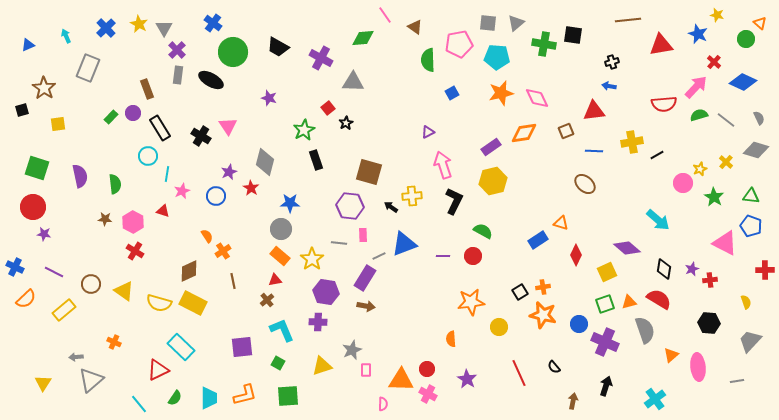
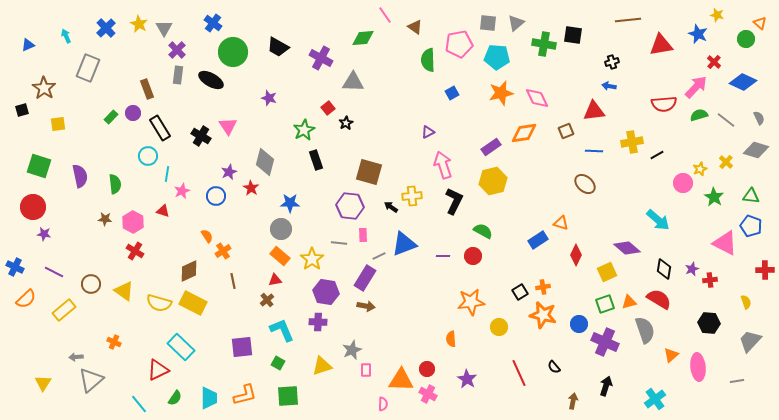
green square at (37, 168): moved 2 px right, 2 px up
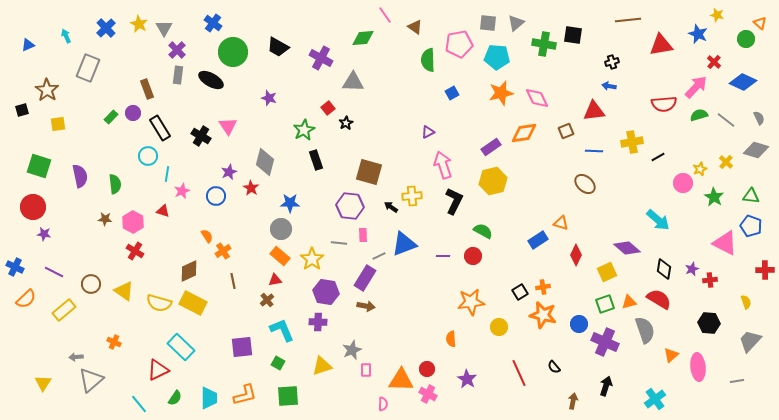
brown star at (44, 88): moved 3 px right, 2 px down
black line at (657, 155): moved 1 px right, 2 px down
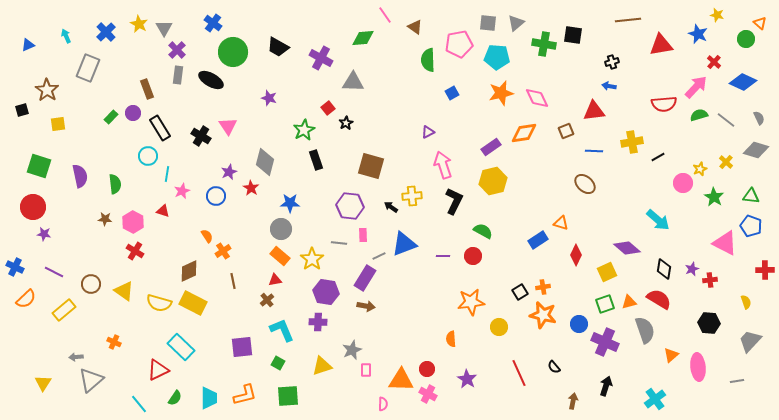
blue cross at (106, 28): moved 4 px down
brown square at (369, 172): moved 2 px right, 6 px up
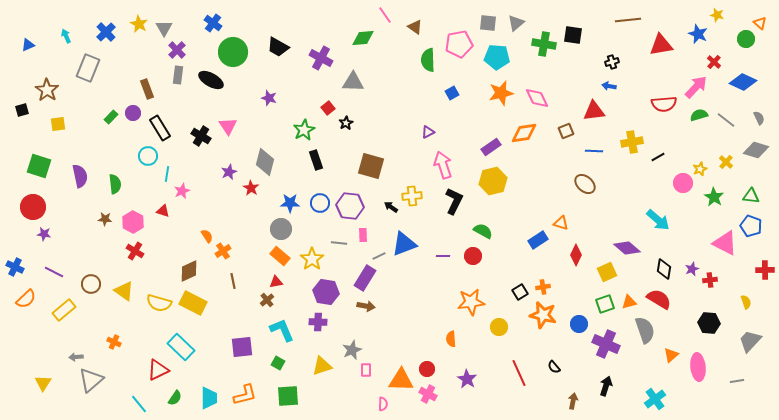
blue circle at (216, 196): moved 104 px right, 7 px down
red triangle at (275, 280): moved 1 px right, 2 px down
purple cross at (605, 342): moved 1 px right, 2 px down
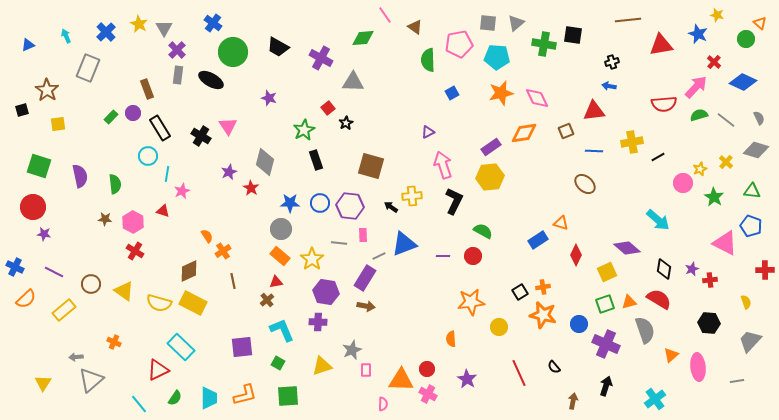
yellow hexagon at (493, 181): moved 3 px left, 4 px up; rotated 8 degrees clockwise
green triangle at (751, 196): moved 1 px right, 5 px up
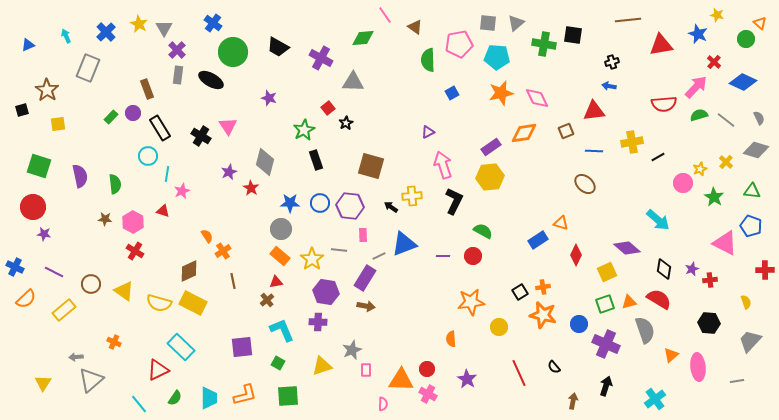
gray line at (339, 243): moved 7 px down
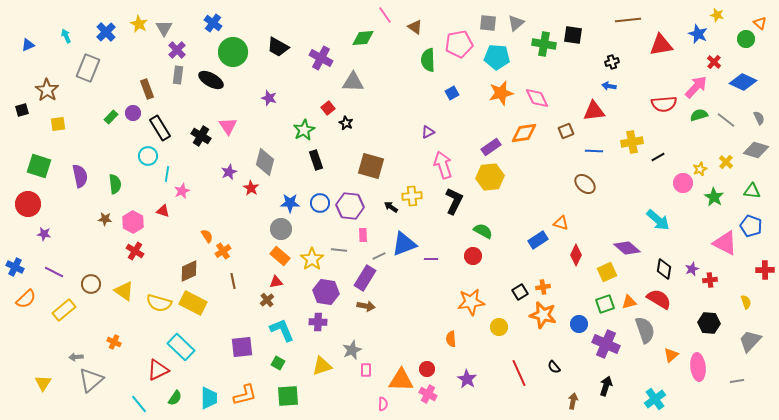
black star at (346, 123): rotated 16 degrees counterclockwise
red circle at (33, 207): moved 5 px left, 3 px up
purple line at (443, 256): moved 12 px left, 3 px down
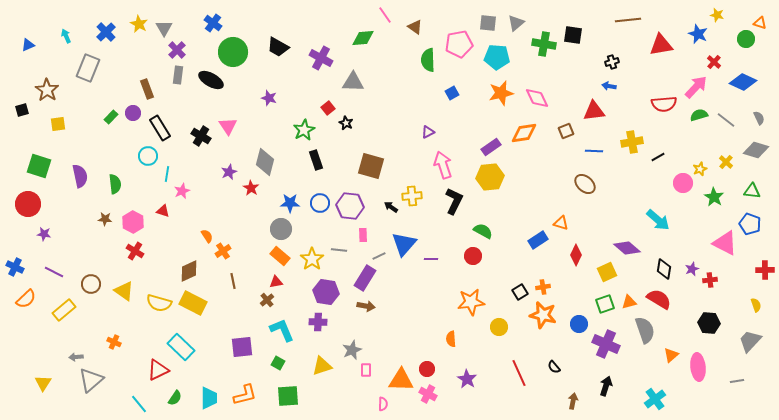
orange triangle at (760, 23): rotated 24 degrees counterclockwise
blue pentagon at (751, 226): moved 1 px left, 2 px up
blue triangle at (404, 244): rotated 28 degrees counterclockwise
yellow semicircle at (746, 302): moved 10 px right, 3 px down
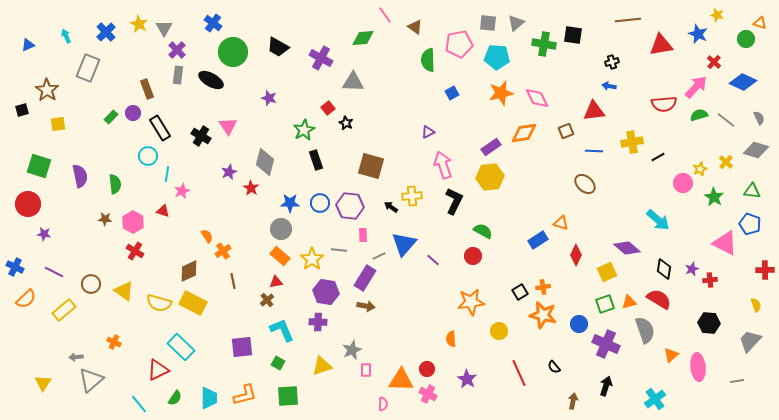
purple line at (431, 259): moved 2 px right, 1 px down; rotated 40 degrees clockwise
yellow circle at (499, 327): moved 4 px down
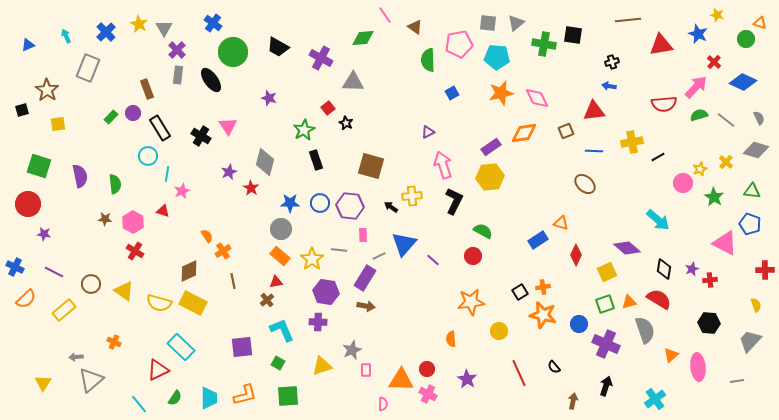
black ellipse at (211, 80): rotated 25 degrees clockwise
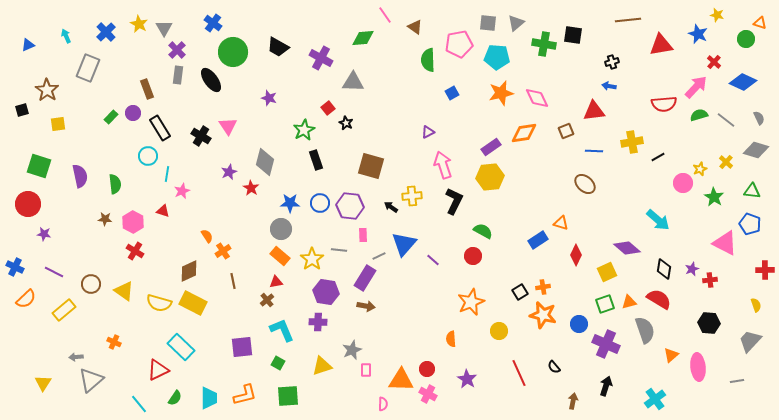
orange star at (471, 302): rotated 16 degrees counterclockwise
